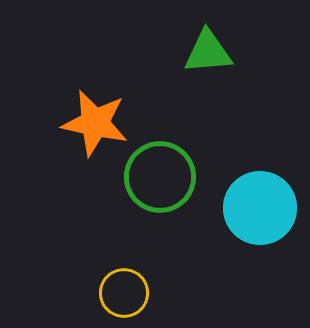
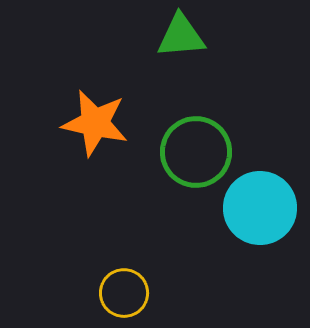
green triangle: moved 27 px left, 16 px up
green circle: moved 36 px right, 25 px up
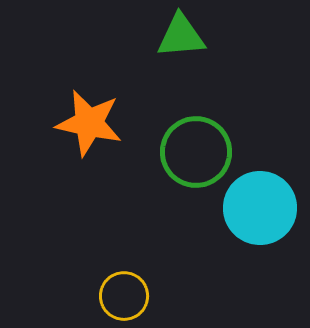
orange star: moved 6 px left
yellow circle: moved 3 px down
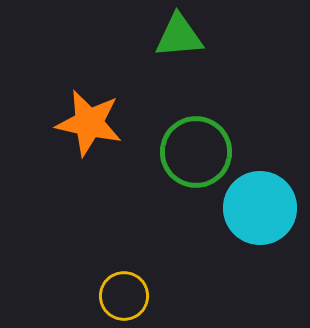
green triangle: moved 2 px left
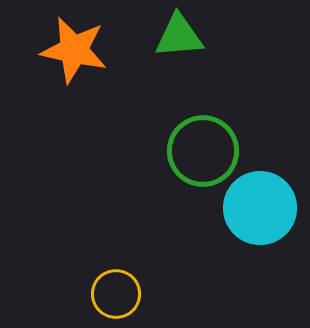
orange star: moved 15 px left, 73 px up
green circle: moved 7 px right, 1 px up
yellow circle: moved 8 px left, 2 px up
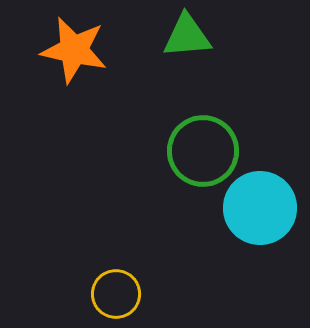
green triangle: moved 8 px right
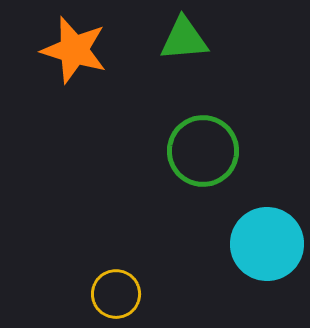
green triangle: moved 3 px left, 3 px down
orange star: rotated 4 degrees clockwise
cyan circle: moved 7 px right, 36 px down
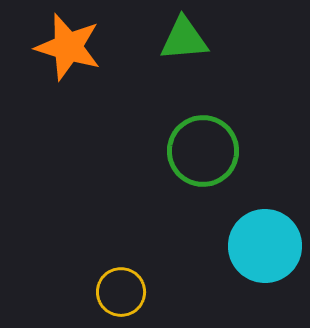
orange star: moved 6 px left, 3 px up
cyan circle: moved 2 px left, 2 px down
yellow circle: moved 5 px right, 2 px up
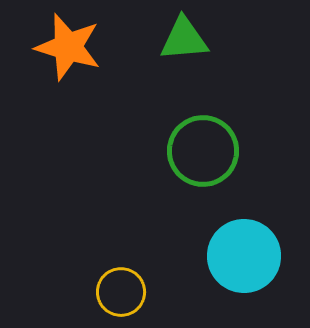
cyan circle: moved 21 px left, 10 px down
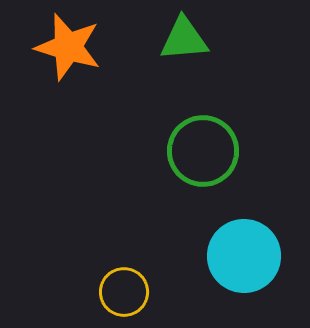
yellow circle: moved 3 px right
